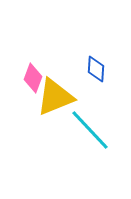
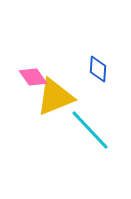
blue diamond: moved 2 px right
pink diamond: moved 1 px up; rotated 56 degrees counterclockwise
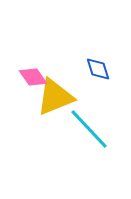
blue diamond: rotated 20 degrees counterclockwise
cyan line: moved 1 px left, 1 px up
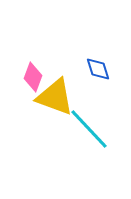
pink diamond: rotated 56 degrees clockwise
yellow triangle: rotated 42 degrees clockwise
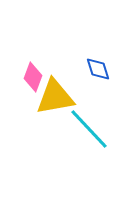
yellow triangle: rotated 30 degrees counterclockwise
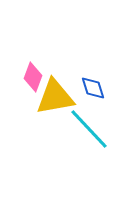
blue diamond: moved 5 px left, 19 px down
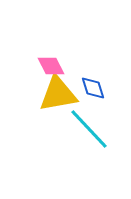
pink diamond: moved 18 px right, 11 px up; rotated 48 degrees counterclockwise
yellow triangle: moved 3 px right, 3 px up
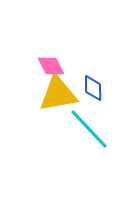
blue diamond: rotated 16 degrees clockwise
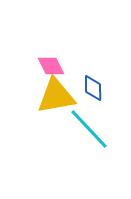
yellow triangle: moved 2 px left, 2 px down
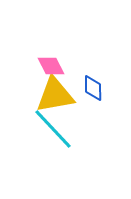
yellow triangle: moved 1 px left, 1 px up
cyan line: moved 36 px left
